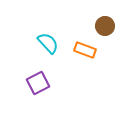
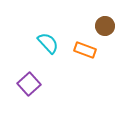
purple square: moved 9 px left, 1 px down; rotated 15 degrees counterclockwise
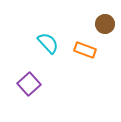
brown circle: moved 2 px up
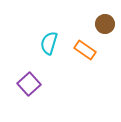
cyan semicircle: moved 1 px right; rotated 120 degrees counterclockwise
orange rectangle: rotated 15 degrees clockwise
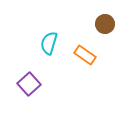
orange rectangle: moved 5 px down
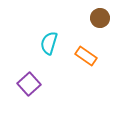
brown circle: moved 5 px left, 6 px up
orange rectangle: moved 1 px right, 1 px down
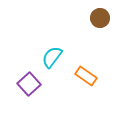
cyan semicircle: moved 3 px right, 14 px down; rotated 20 degrees clockwise
orange rectangle: moved 20 px down
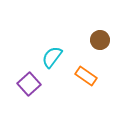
brown circle: moved 22 px down
